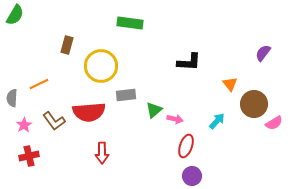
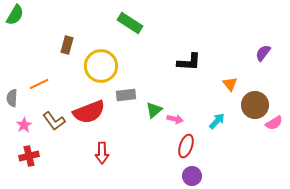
green rectangle: rotated 25 degrees clockwise
brown circle: moved 1 px right, 1 px down
red semicircle: rotated 16 degrees counterclockwise
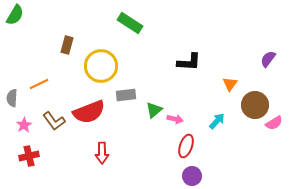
purple semicircle: moved 5 px right, 6 px down
orange triangle: rotated 14 degrees clockwise
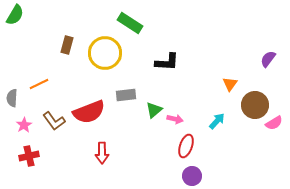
black L-shape: moved 22 px left
yellow circle: moved 4 px right, 13 px up
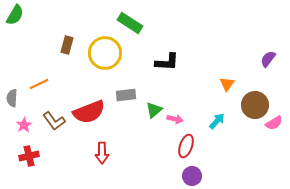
orange triangle: moved 3 px left
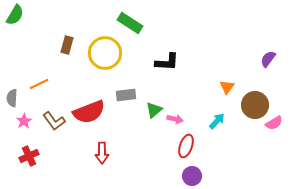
orange triangle: moved 3 px down
pink star: moved 4 px up
red cross: rotated 12 degrees counterclockwise
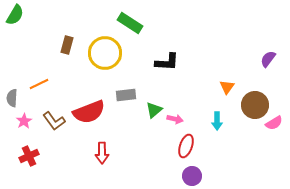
cyan arrow: rotated 138 degrees clockwise
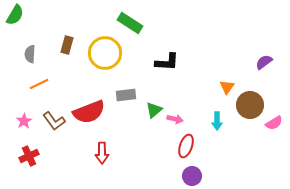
purple semicircle: moved 4 px left, 3 px down; rotated 18 degrees clockwise
gray semicircle: moved 18 px right, 44 px up
brown circle: moved 5 px left
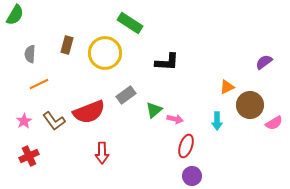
orange triangle: rotated 28 degrees clockwise
gray rectangle: rotated 30 degrees counterclockwise
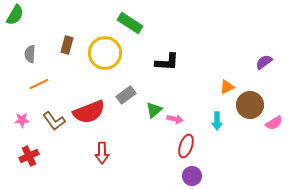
pink star: moved 2 px left, 1 px up; rotated 28 degrees clockwise
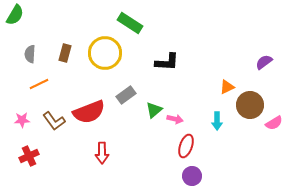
brown rectangle: moved 2 px left, 8 px down
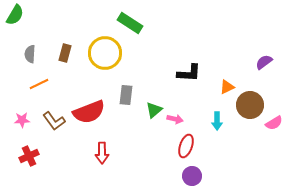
black L-shape: moved 22 px right, 11 px down
gray rectangle: rotated 48 degrees counterclockwise
